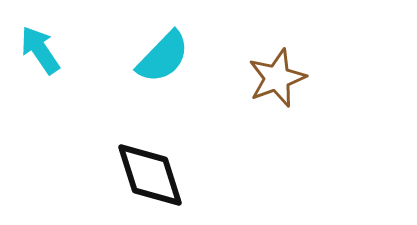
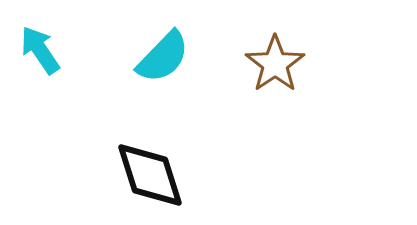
brown star: moved 2 px left, 14 px up; rotated 14 degrees counterclockwise
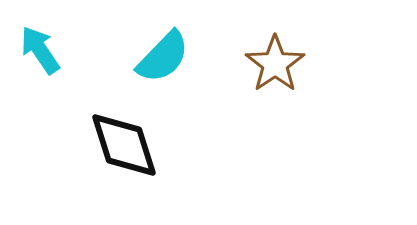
black diamond: moved 26 px left, 30 px up
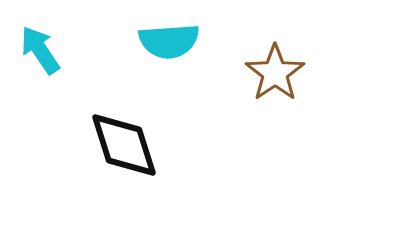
cyan semicircle: moved 6 px right, 16 px up; rotated 42 degrees clockwise
brown star: moved 9 px down
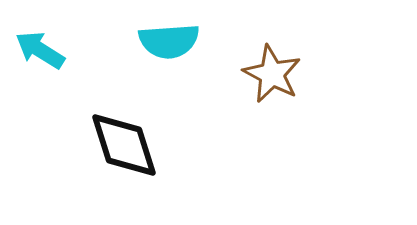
cyan arrow: rotated 24 degrees counterclockwise
brown star: moved 3 px left, 1 px down; rotated 10 degrees counterclockwise
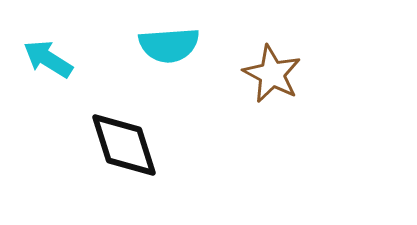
cyan semicircle: moved 4 px down
cyan arrow: moved 8 px right, 9 px down
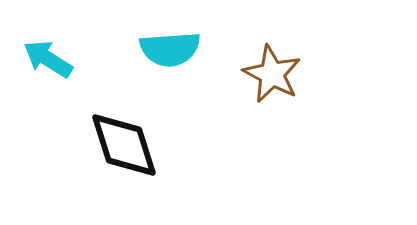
cyan semicircle: moved 1 px right, 4 px down
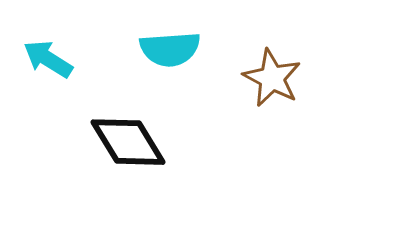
brown star: moved 4 px down
black diamond: moved 4 px right, 3 px up; rotated 14 degrees counterclockwise
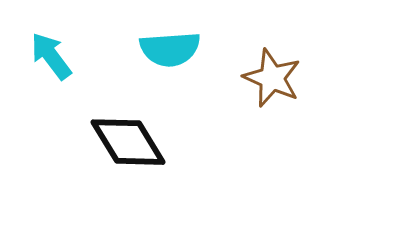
cyan arrow: moved 3 px right, 3 px up; rotated 21 degrees clockwise
brown star: rotated 4 degrees counterclockwise
